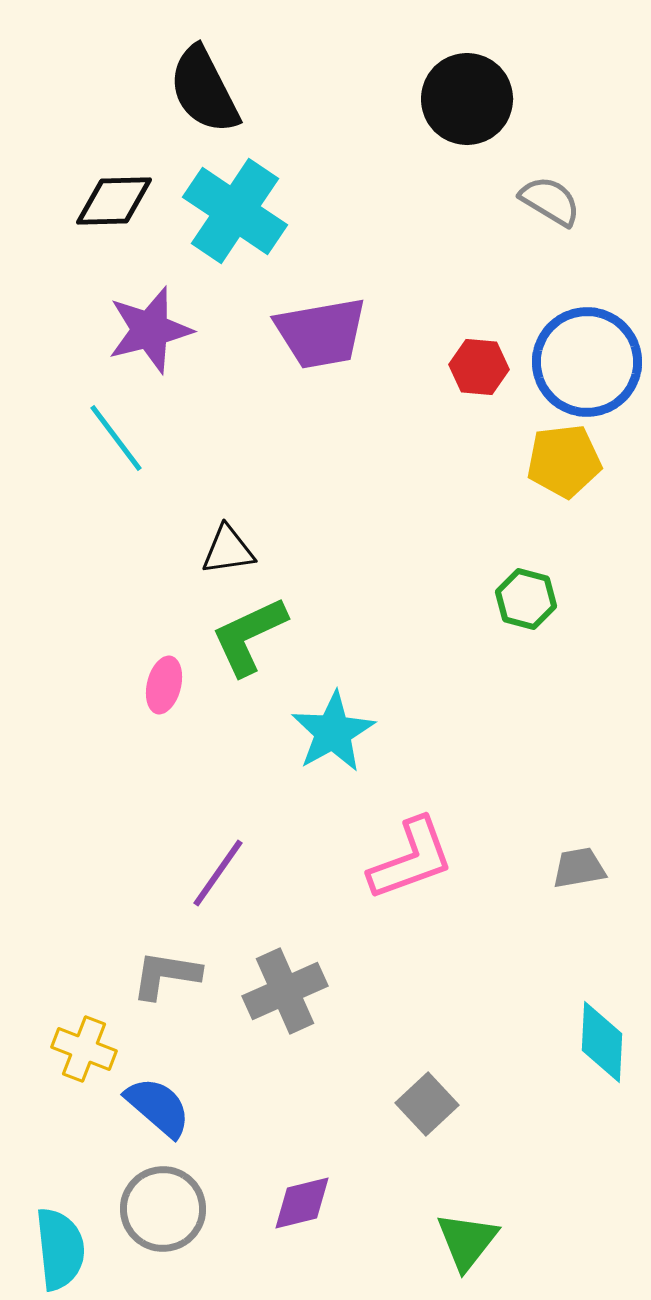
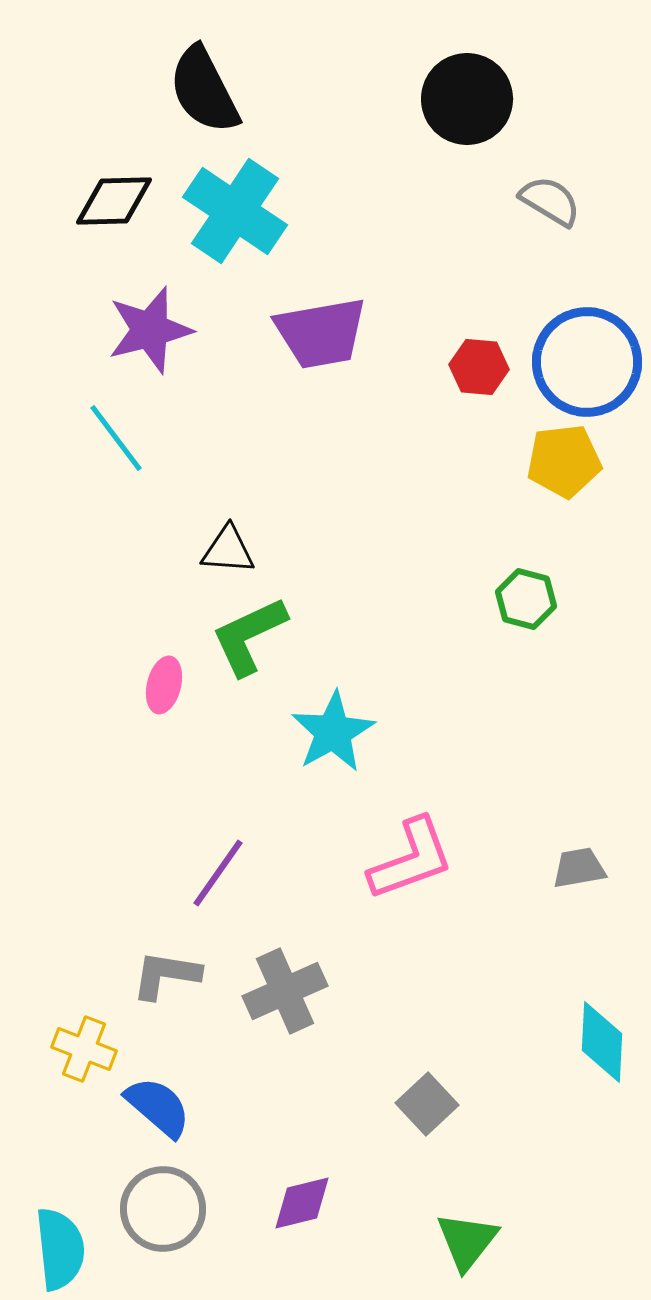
black triangle: rotated 12 degrees clockwise
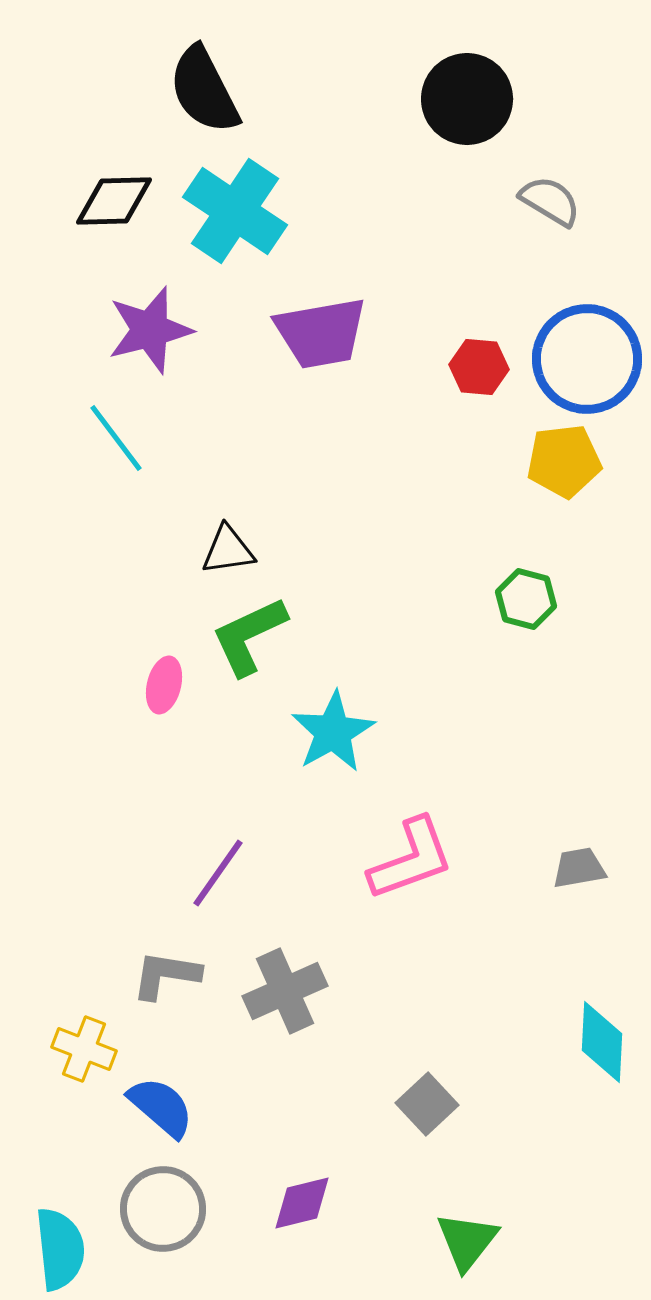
blue circle: moved 3 px up
black triangle: rotated 12 degrees counterclockwise
blue semicircle: moved 3 px right
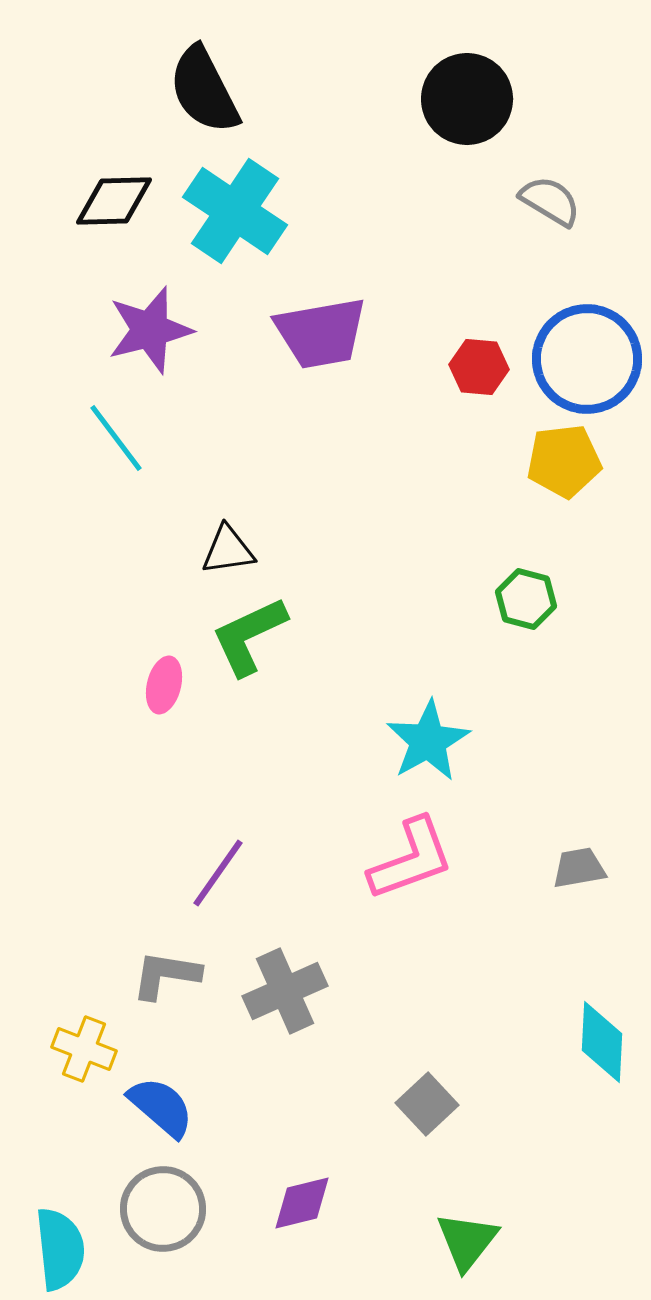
cyan star: moved 95 px right, 9 px down
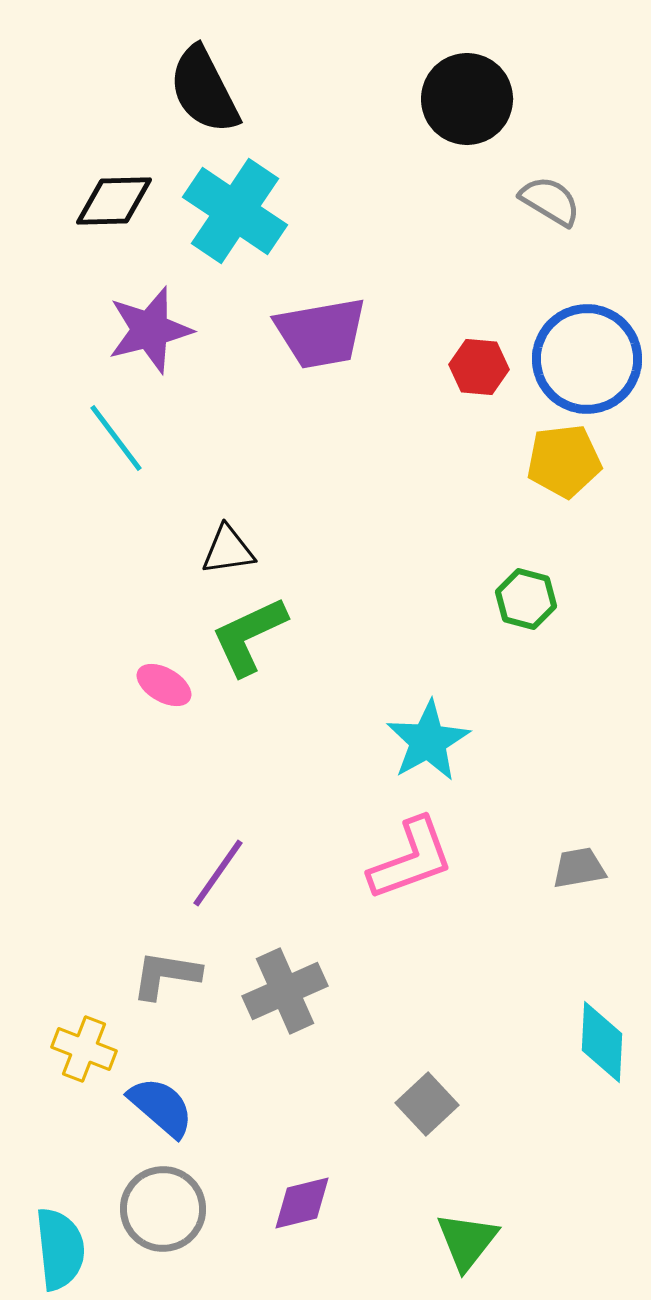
pink ellipse: rotated 74 degrees counterclockwise
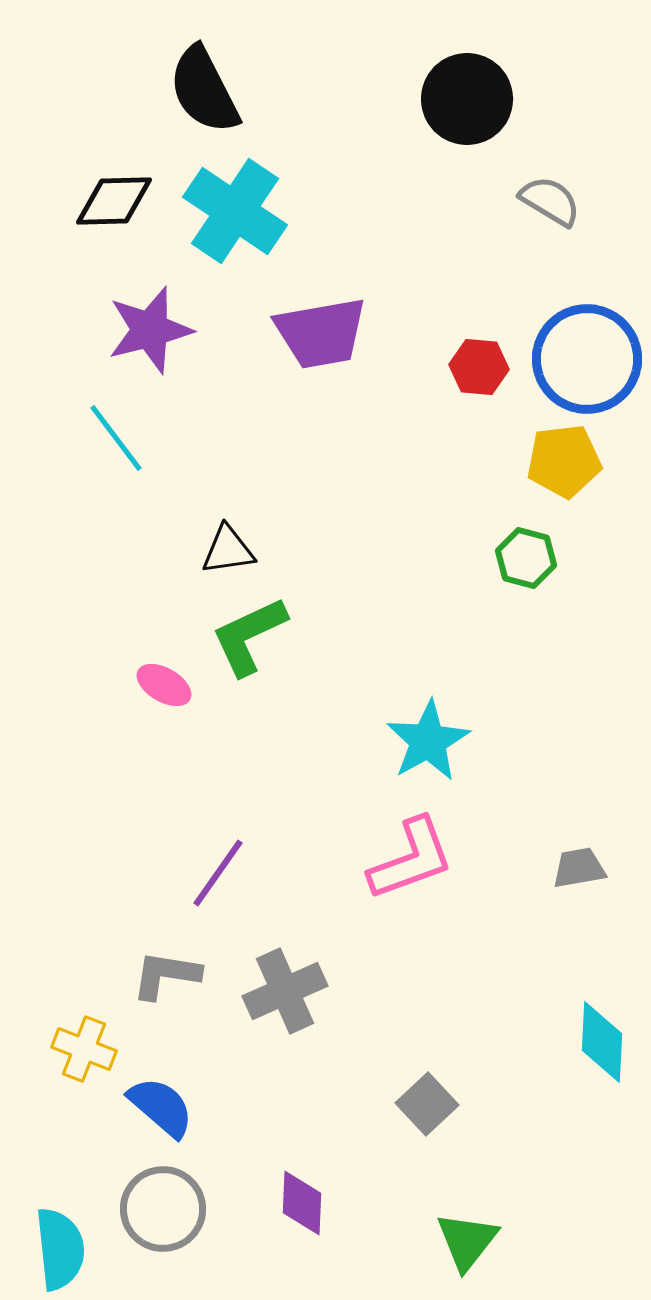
green hexagon: moved 41 px up
purple diamond: rotated 74 degrees counterclockwise
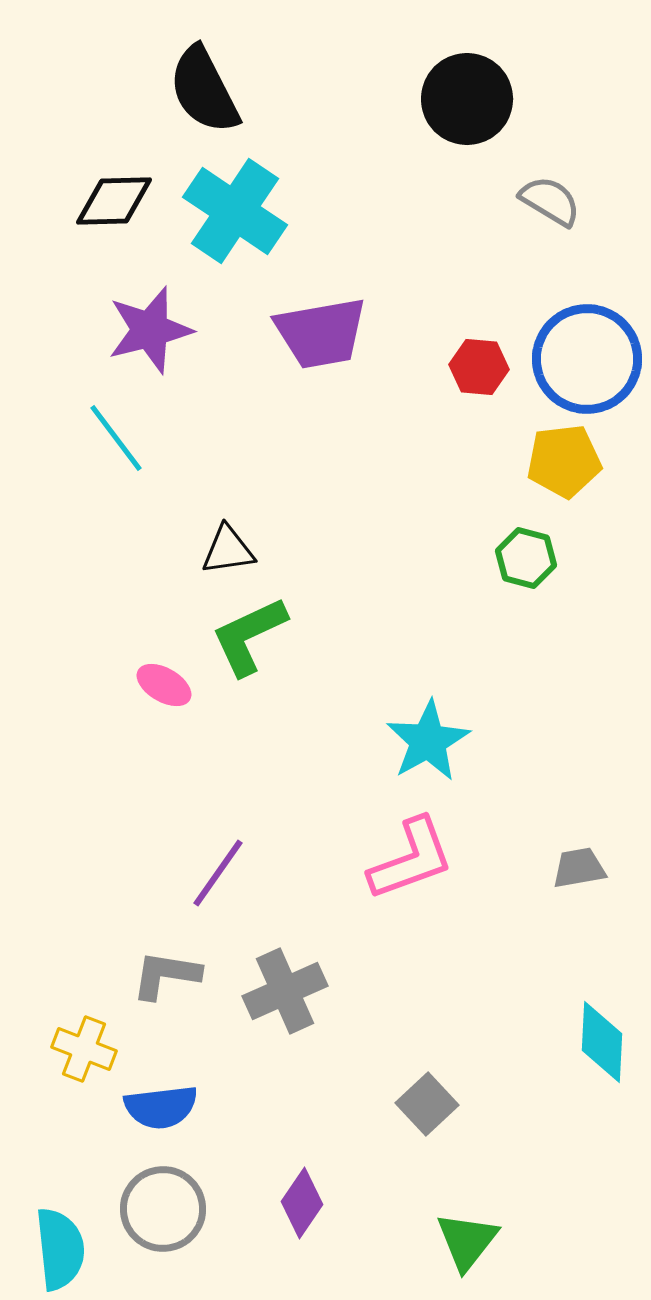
blue semicircle: rotated 132 degrees clockwise
purple diamond: rotated 32 degrees clockwise
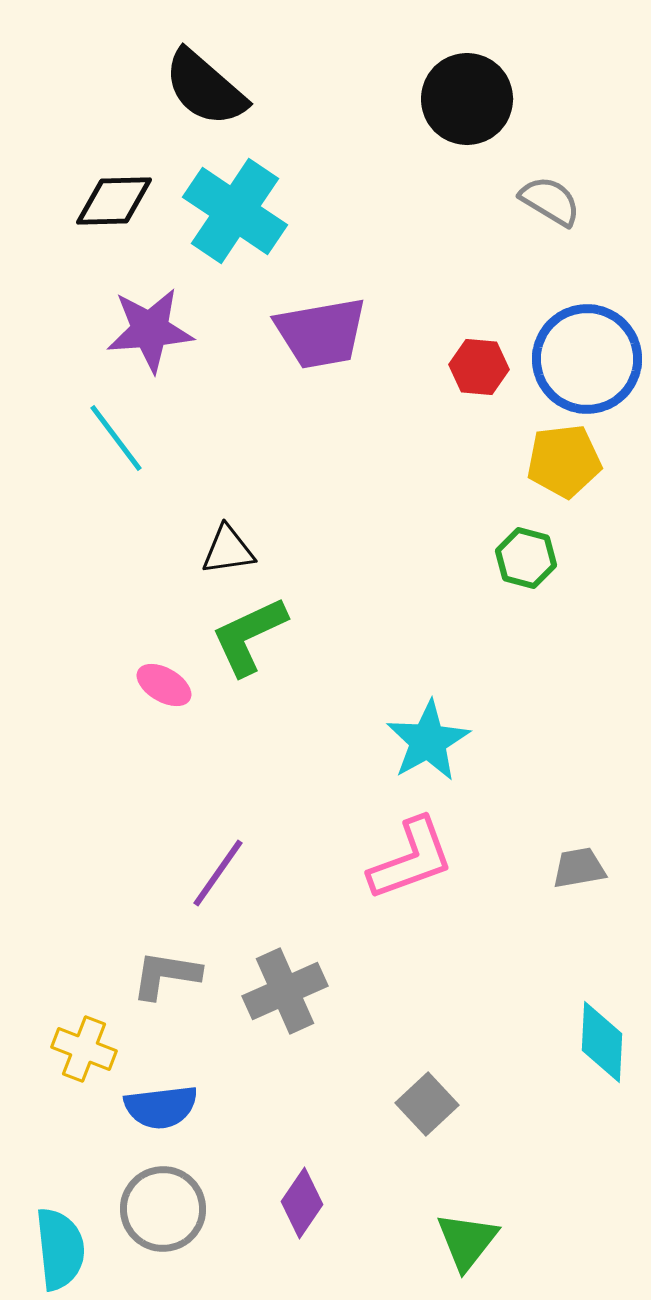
black semicircle: moved 1 px right, 2 px up; rotated 22 degrees counterclockwise
purple star: rotated 10 degrees clockwise
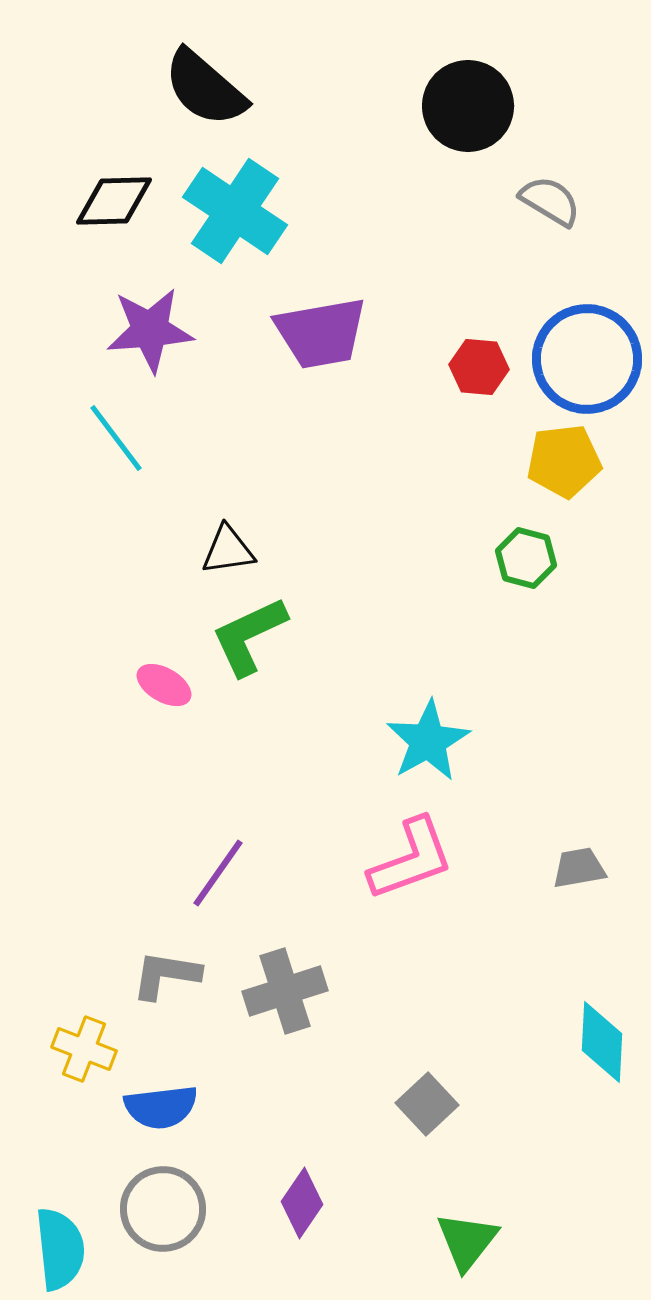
black circle: moved 1 px right, 7 px down
gray cross: rotated 6 degrees clockwise
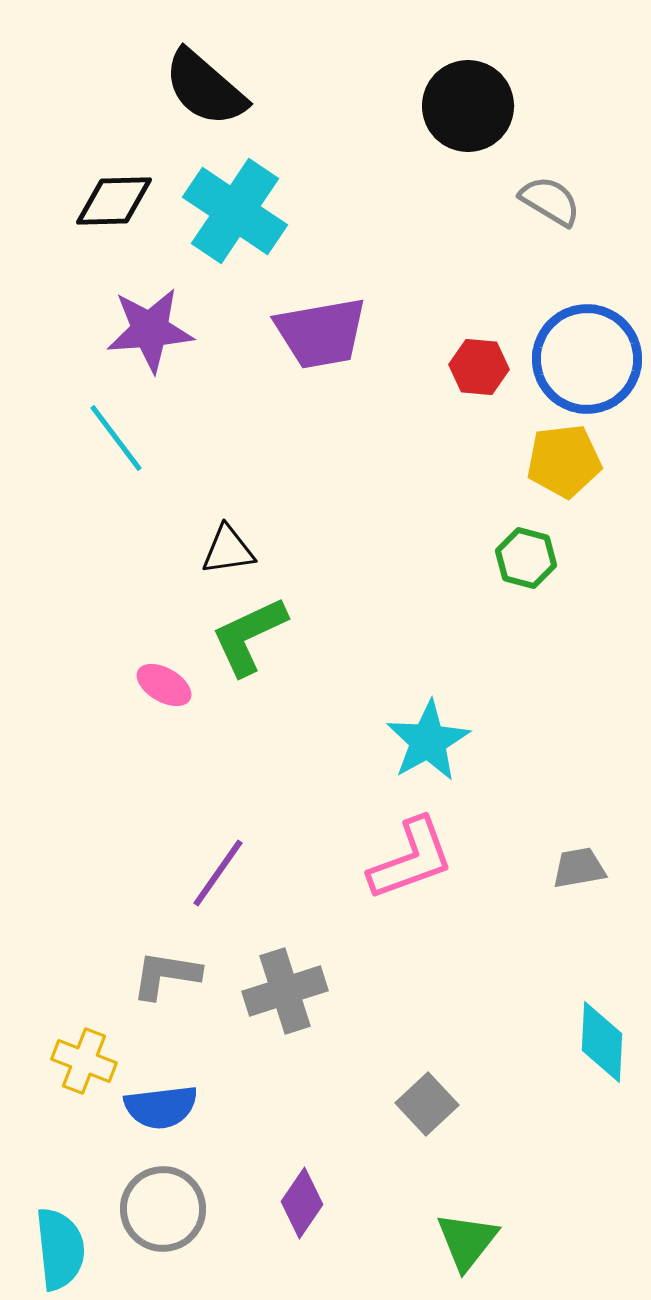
yellow cross: moved 12 px down
